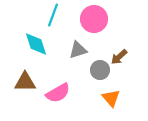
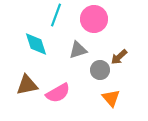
cyan line: moved 3 px right
brown triangle: moved 2 px right, 3 px down; rotated 10 degrees counterclockwise
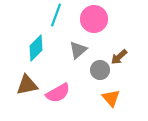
cyan diamond: moved 4 px down; rotated 64 degrees clockwise
gray triangle: rotated 24 degrees counterclockwise
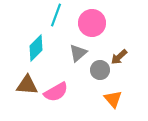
pink circle: moved 2 px left, 4 px down
gray triangle: moved 3 px down
brown triangle: rotated 15 degrees clockwise
pink semicircle: moved 2 px left, 1 px up
orange triangle: moved 2 px right, 1 px down
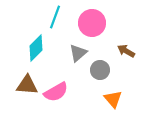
cyan line: moved 1 px left, 2 px down
brown arrow: moved 7 px right, 6 px up; rotated 72 degrees clockwise
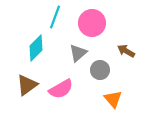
brown triangle: rotated 40 degrees counterclockwise
pink semicircle: moved 5 px right, 3 px up
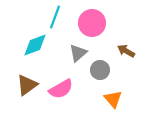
cyan diamond: moved 1 px left, 3 px up; rotated 24 degrees clockwise
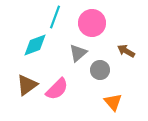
pink semicircle: moved 4 px left; rotated 15 degrees counterclockwise
orange triangle: moved 3 px down
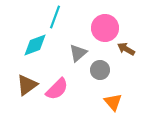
pink circle: moved 13 px right, 5 px down
brown arrow: moved 2 px up
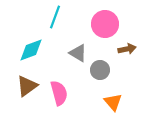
pink circle: moved 4 px up
cyan diamond: moved 4 px left, 5 px down
brown arrow: moved 1 px right; rotated 138 degrees clockwise
gray triangle: rotated 48 degrees counterclockwise
brown triangle: moved 1 px down
pink semicircle: moved 2 px right, 4 px down; rotated 60 degrees counterclockwise
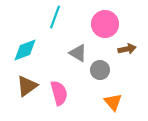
cyan diamond: moved 6 px left
